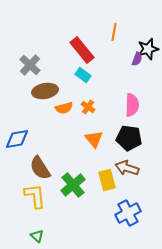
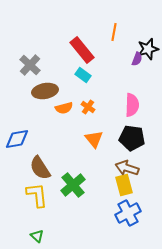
black pentagon: moved 3 px right
yellow rectangle: moved 17 px right, 5 px down
yellow L-shape: moved 2 px right, 1 px up
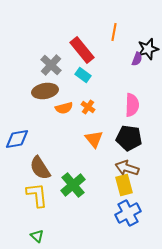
gray cross: moved 21 px right
black pentagon: moved 3 px left
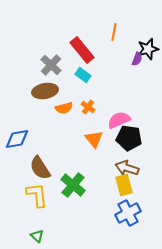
pink semicircle: moved 13 px left, 15 px down; rotated 115 degrees counterclockwise
green cross: rotated 10 degrees counterclockwise
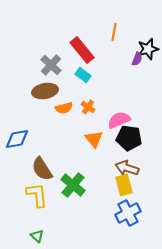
brown semicircle: moved 2 px right, 1 px down
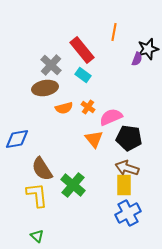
brown ellipse: moved 3 px up
pink semicircle: moved 8 px left, 3 px up
yellow rectangle: rotated 15 degrees clockwise
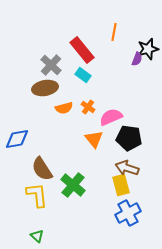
yellow rectangle: moved 3 px left; rotated 15 degrees counterclockwise
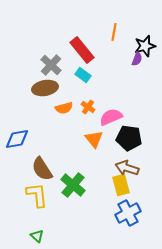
black star: moved 3 px left, 3 px up
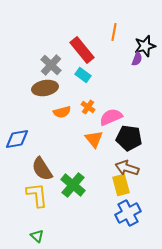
orange semicircle: moved 2 px left, 4 px down
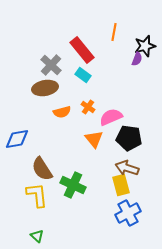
green cross: rotated 15 degrees counterclockwise
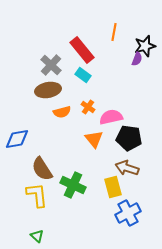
brown ellipse: moved 3 px right, 2 px down
pink semicircle: rotated 10 degrees clockwise
yellow rectangle: moved 8 px left, 2 px down
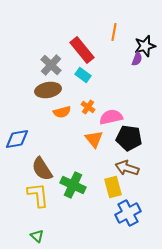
yellow L-shape: moved 1 px right
